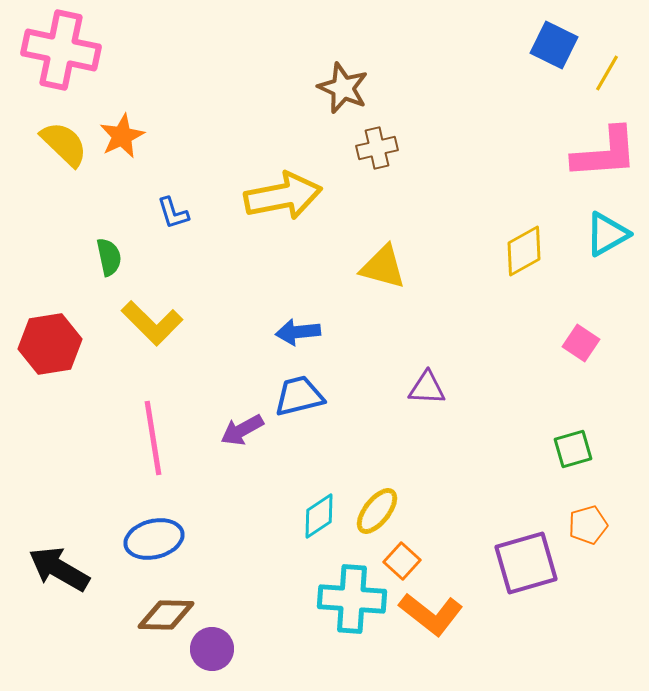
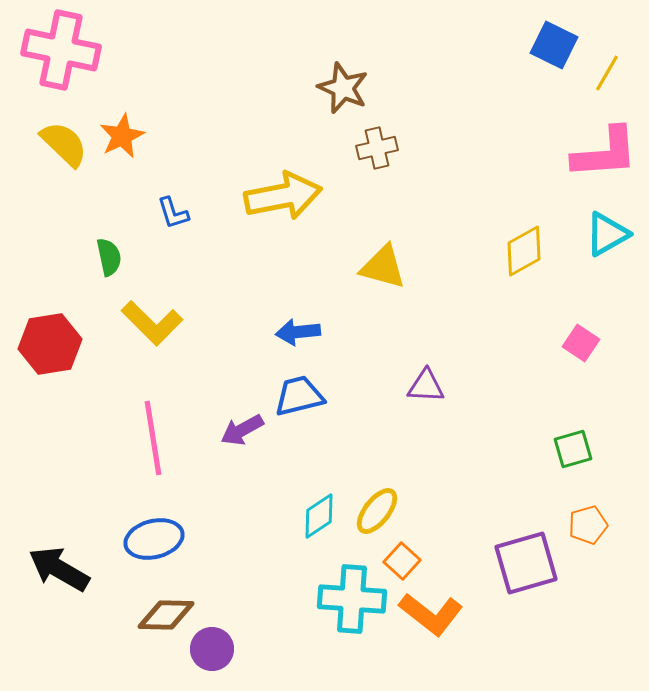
purple triangle: moved 1 px left, 2 px up
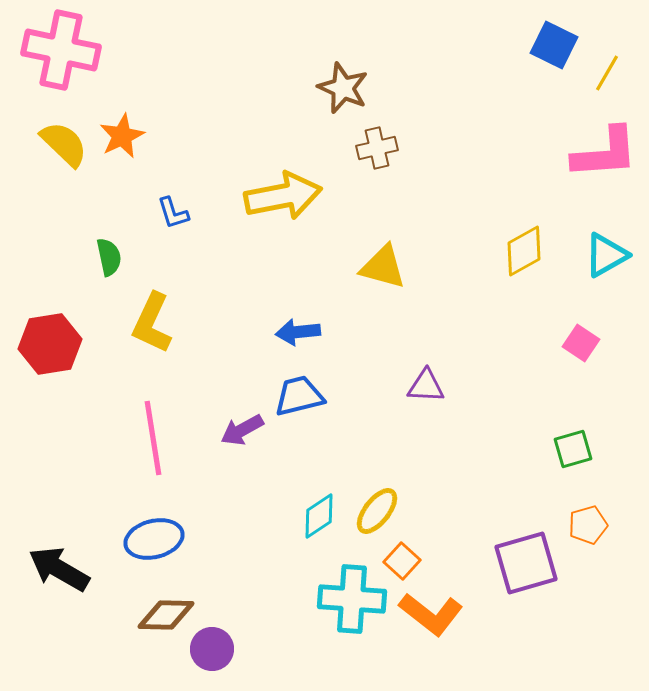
cyan triangle: moved 1 px left, 21 px down
yellow L-shape: rotated 70 degrees clockwise
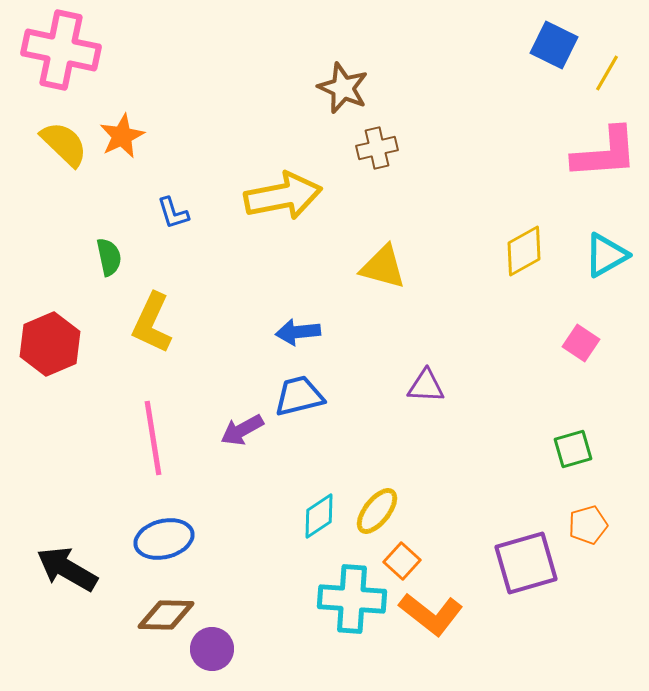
red hexagon: rotated 14 degrees counterclockwise
blue ellipse: moved 10 px right
black arrow: moved 8 px right
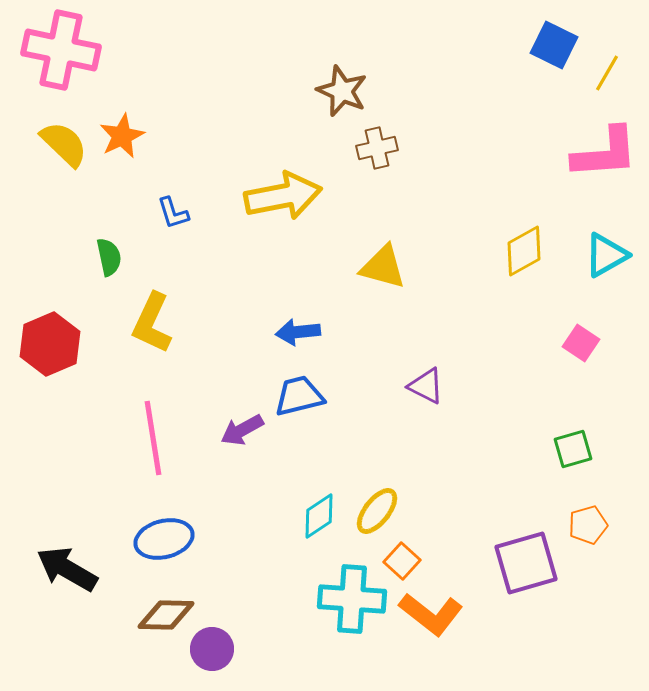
brown star: moved 1 px left, 3 px down
purple triangle: rotated 24 degrees clockwise
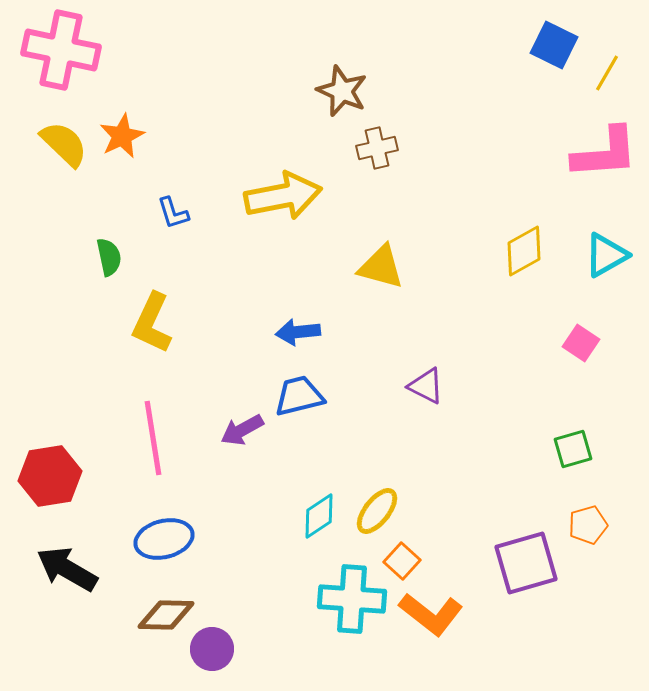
yellow triangle: moved 2 px left
red hexagon: moved 132 px down; rotated 14 degrees clockwise
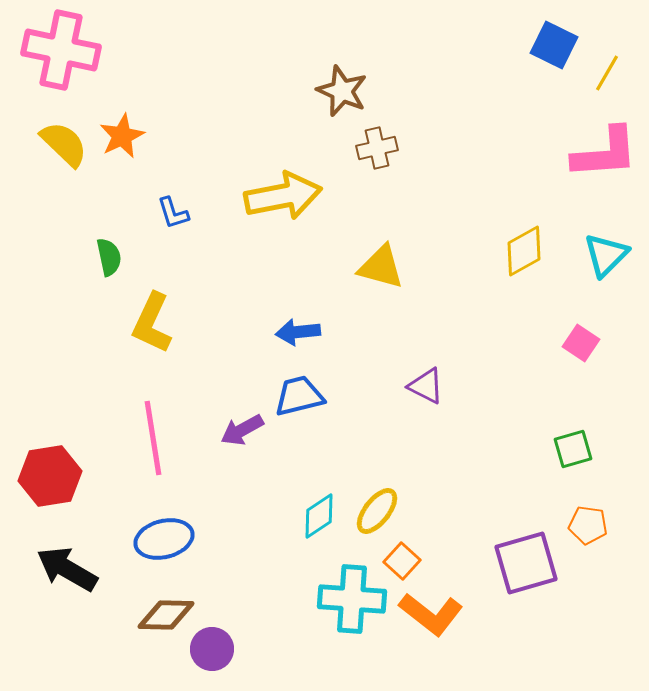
cyan triangle: rotated 15 degrees counterclockwise
orange pentagon: rotated 24 degrees clockwise
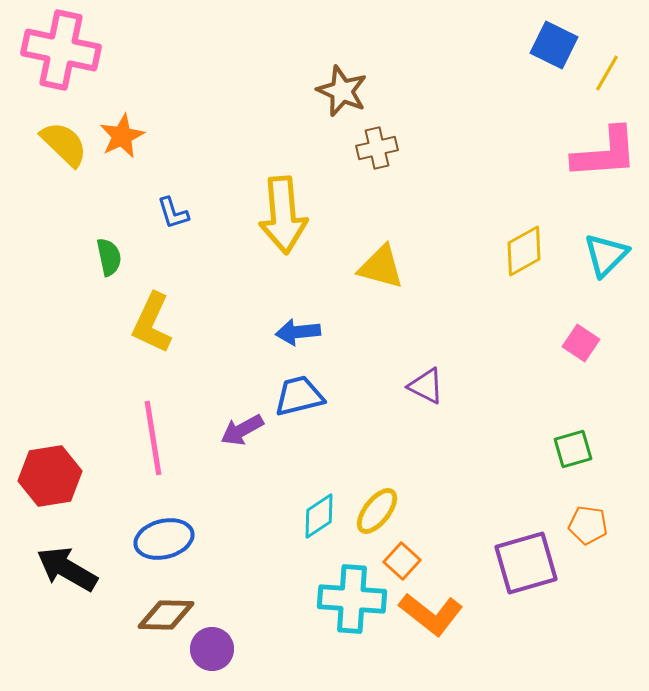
yellow arrow: moved 19 px down; rotated 96 degrees clockwise
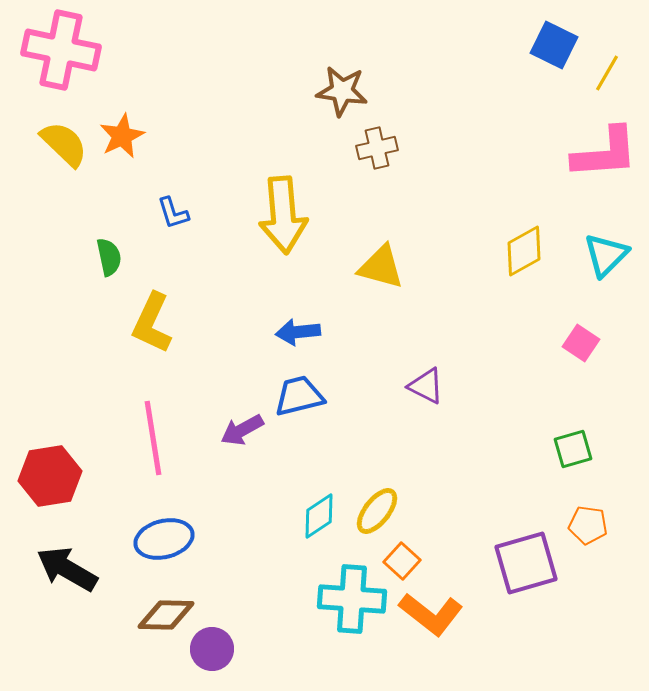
brown star: rotated 15 degrees counterclockwise
